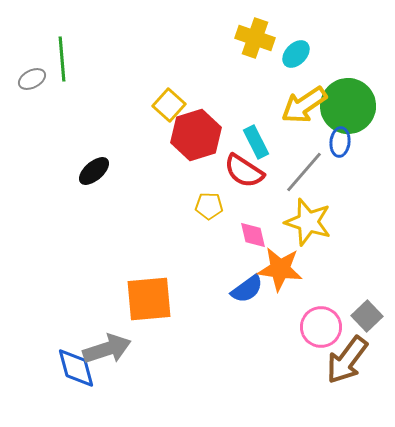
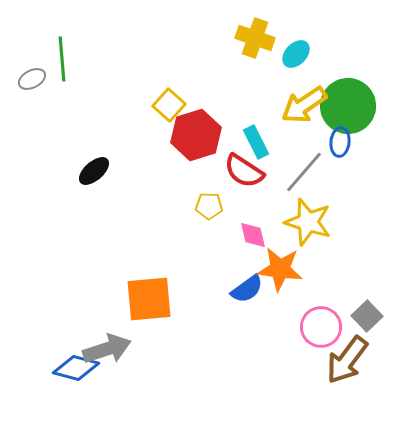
blue diamond: rotated 60 degrees counterclockwise
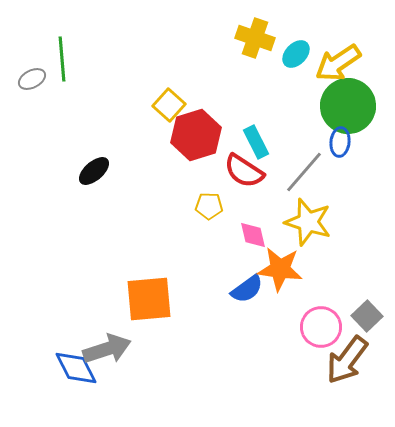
yellow arrow: moved 34 px right, 42 px up
blue diamond: rotated 48 degrees clockwise
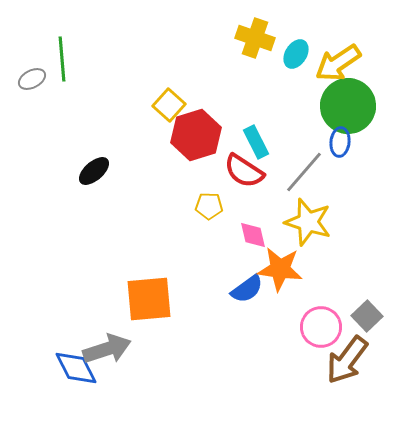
cyan ellipse: rotated 12 degrees counterclockwise
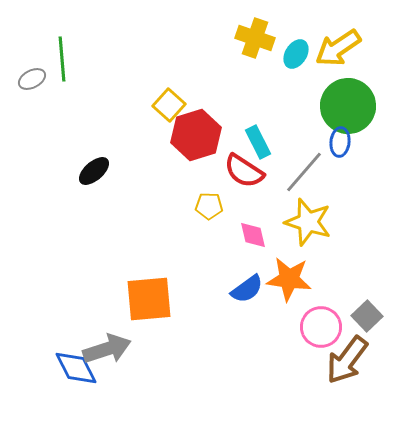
yellow arrow: moved 15 px up
cyan rectangle: moved 2 px right
orange star: moved 9 px right, 10 px down
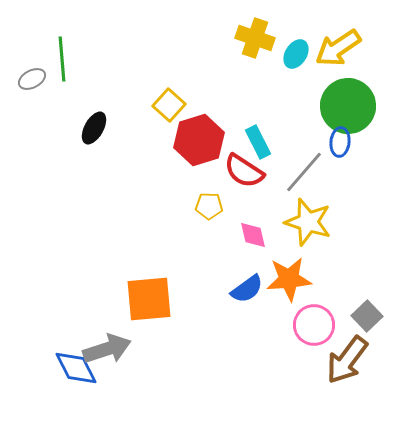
red hexagon: moved 3 px right, 5 px down
black ellipse: moved 43 px up; rotated 20 degrees counterclockwise
orange star: rotated 12 degrees counterclockwise
pink circle: moved 7 px left, 2 px up
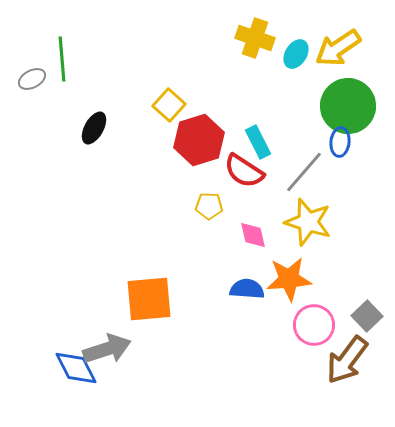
blue semicircle: rotated 140 degrees counterclockwise
